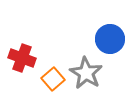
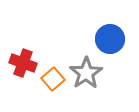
red cross: moved 1 px right, 5 px down
gray star: rotated 8 degrees clockwise
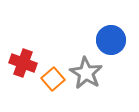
blue circle: moved 1 px right, 1 px down
gray star: rotated 8 degrees counterclockwise
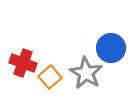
blue circle: moved 8 px down
orange square: moved 3 px left, 2 px up
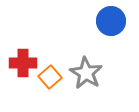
blue circle: moved 27 px up
red cross: rotated 20 degrees counterclockwise
